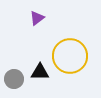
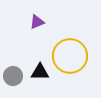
purple triangle: moved 4 px down; rotated 14 degrees clockwise
gray circle: moved 1 px left, 3 px up
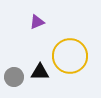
gray circle: moved 1 px right, 1 px down
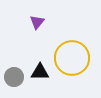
purple triangle: rotated 28 degrees counterclockwise
yellow circle: moved 2 px right, 2 px down
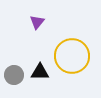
yellow circle: moved 2 px up
gray circle: moved 2 px up
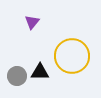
purple triangle: moved 5 px left
gray circle: moved 3 px right, 1 px down
